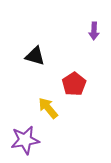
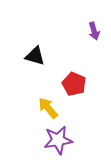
purple arrow: rotated 18 degrees counterclockwise
red pentagon: rotated 15 degrees counterclockwise
purple star: moved 33 px right
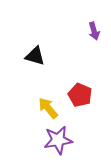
red pentagon: moved 6 px right, 11 px down
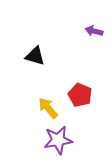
purple arrow: rotated 120 degrees clockwise
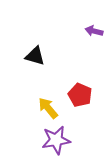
purple star: moved 2 px left
